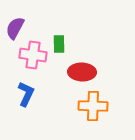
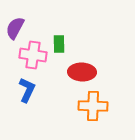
blue L-shape: moved 1 px right, 4 px up
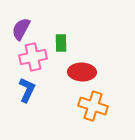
purple semicircle: moved 6 px right, 1 px down
green rectangle: moved 2 px right, 1 px up
pink cross: moved 2 px down; rotated 20 degrees counterclockwise
orange cross: rotated 16 degrees clockwise
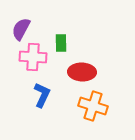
pink cross: rotated 16 degrees clockwise
blue L-shape: moved 15 px right, 5 px down
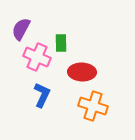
pink cross: moved 4 px right; rotated 20 degrees clockwise
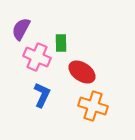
red ellipse: rotated 32 degrees clockwise
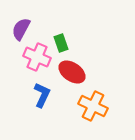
green rectangle: rotated 18 degrees counterclockwise
red ellipse: moved 10 px left
orange cross: rotated 8 degrees clockwise
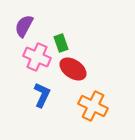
purple semicircle: moved 3 px right, 3 px up
red ellipse: moved 1 px right, 3 px up
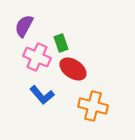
blue L-shape: rotated 115 degrees clockwise
orange cross: rotated 12 degrees counterclockwise
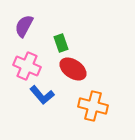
pink cross: moved 10 px left, 9 px down
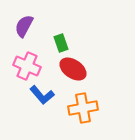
orange cross: moved 10 px left, 2 px down; rotated 24 degrees counterclockwise
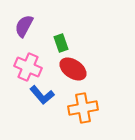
pink cross: moved 1 px right, 1 px down
